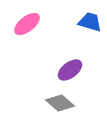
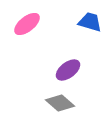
purple ellipse: moved 2 px left
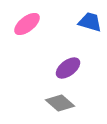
purple ellipse: moved 2 px up
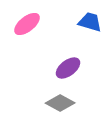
gray diamond: rotated 12 degrees counterclockwise
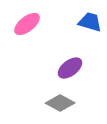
purple ellipse: moved 2 px right
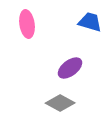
pink ellipse: rotated 60 degrees counterclockwise
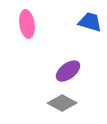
purple ellipse: moved 2 px left, 3 px down
gray diamond: moved 2 px right
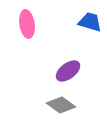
gray diamond: moved 1 px left, 2 px down; rotated 8 degrees clockwise
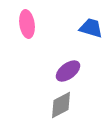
blue trapezoid: moved 1 px right, 6 px down
gray diamond: rotated 64 degrees counterclockwise
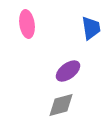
blue trapezoid: rotated 65 degrees clockwise
gray diamond: rotated 12 degrees clockwise
